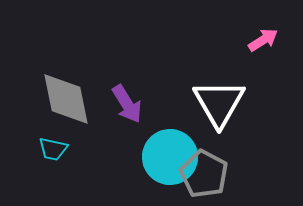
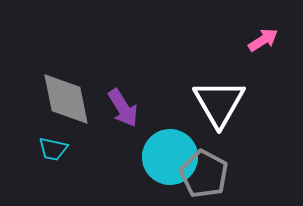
purple arrow: moved 4 px left, 4 px down
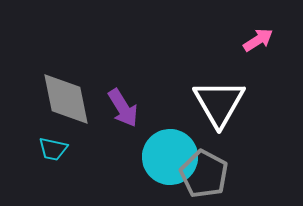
pink arrow: moved 5 px left
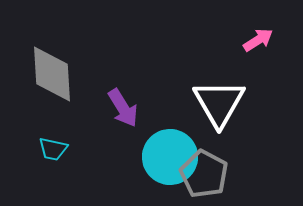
gray diamond: moved 14 px left, 25 px up; rotated 8 degrees clockwise
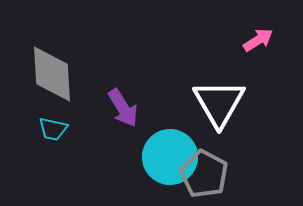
cyan trapezoid: moved 20 px up
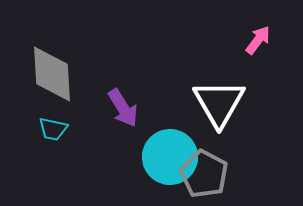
pink arrow: rotated 20 degrees counterclockwise
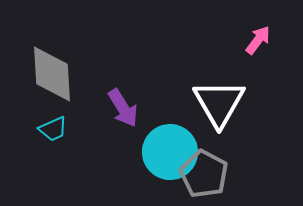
cyan trapezoid: rotated 36 degrees counterclockwise
cyan circle: moved 5 px up
